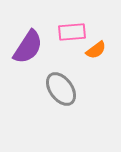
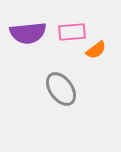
purple semicircle: moved 14 px up; rotated 51 degrees clockwise
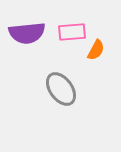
purple semicircle: moved 1 px left
orange semicircle: rotated 25 degrees counterclockwise
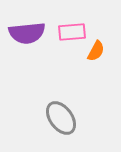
orange semicircle: moved 1 px down
gray ellipse: moved 29 px down
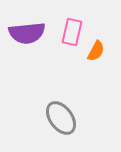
pink rectangle: rotated 72 degrees counterclockwise
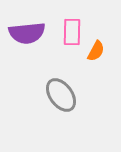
pink rectangle: rotated 12 degrees counterclockwise
gray ellipse: moved 23 px up
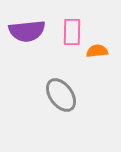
purple semicircle: moved 2 px up
orange semicircle: moved 1 px right; rotated 125 degrees counterclockwise
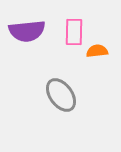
pink rectangle: moved 2 px right
